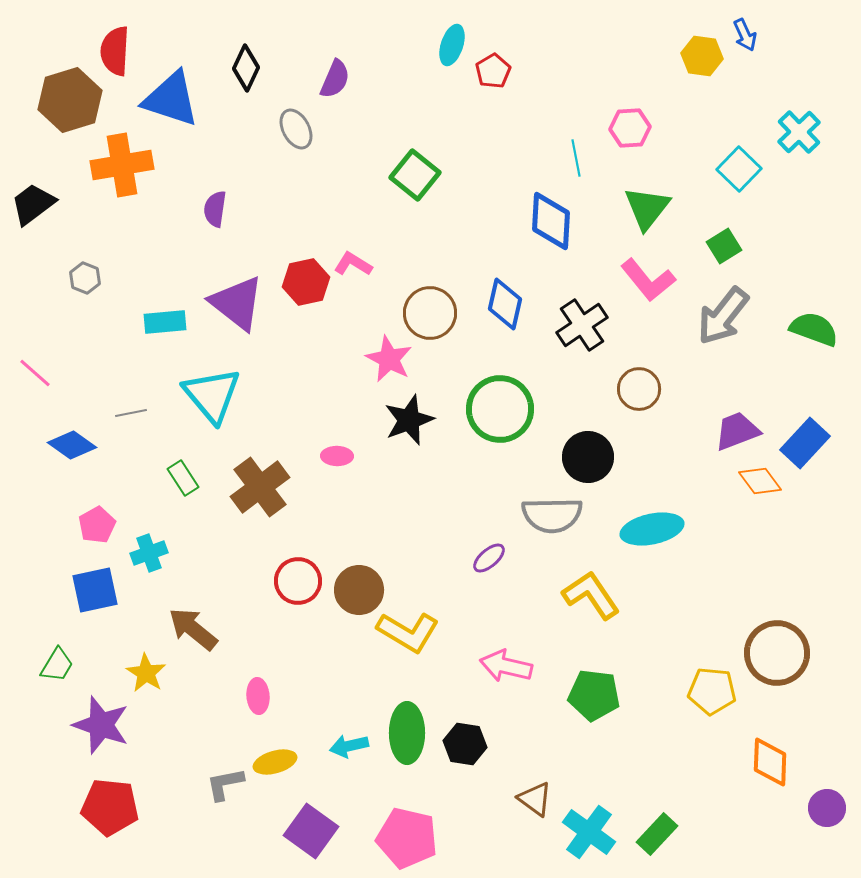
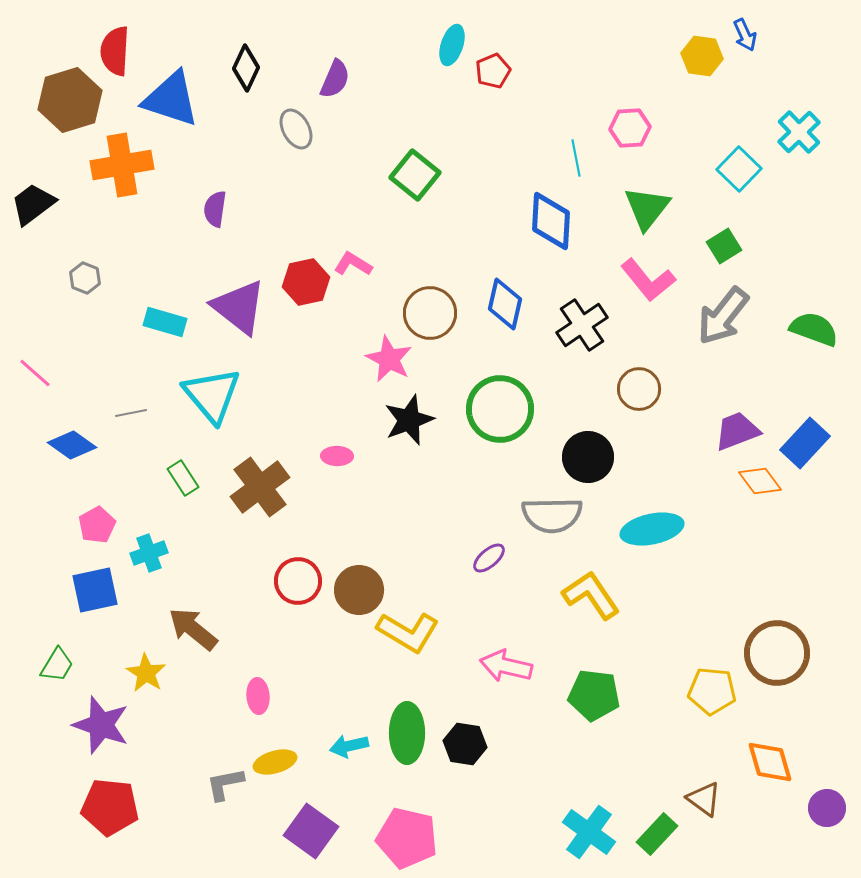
red pentagon at (493, 71): rotated 8 degrees clockwise
purple triangle at (237, 303): moved 2 px right, 4 px down
cyan rectangle at (165, 322): rotated 21 degrees clockwise
orange diamond at (770, 762): rotated 18 degrees counterclockwise
brown triangle at (535, 799): moved 169 px right
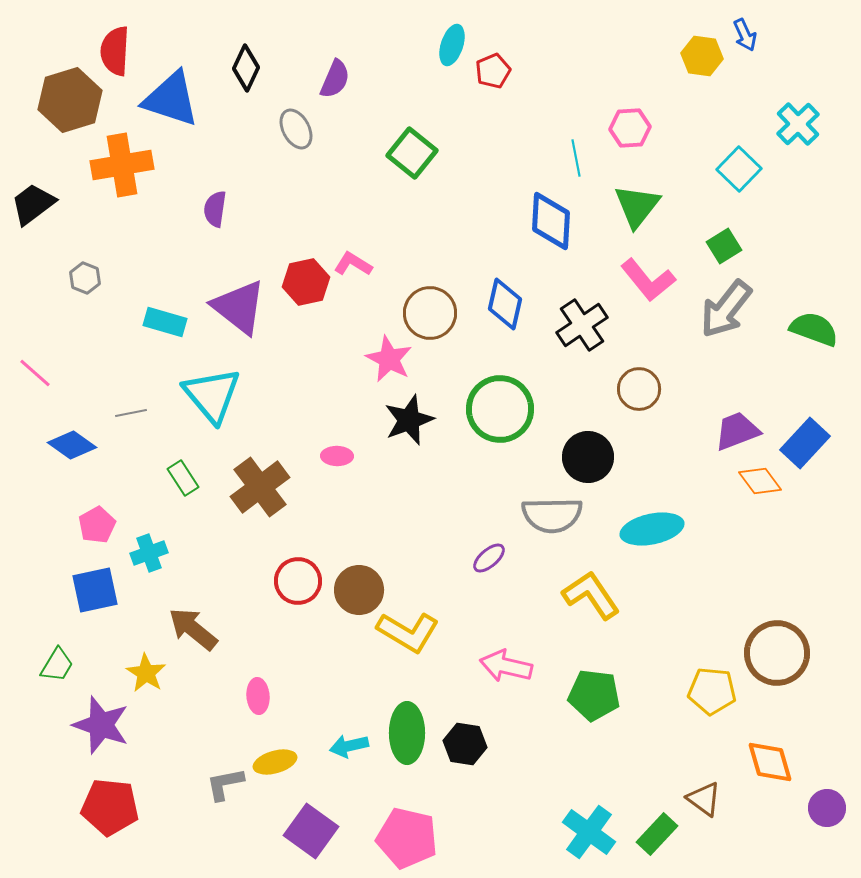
cyan cross at (799, 132): moved 1 px left, 8 px up
green square at (415, 175): moved 3 px left, 22 px up
green triangle at (647, 208): moved 10 px left, 2 px up
gray arrow at (723, 316): moved 3 px right, 7 px up
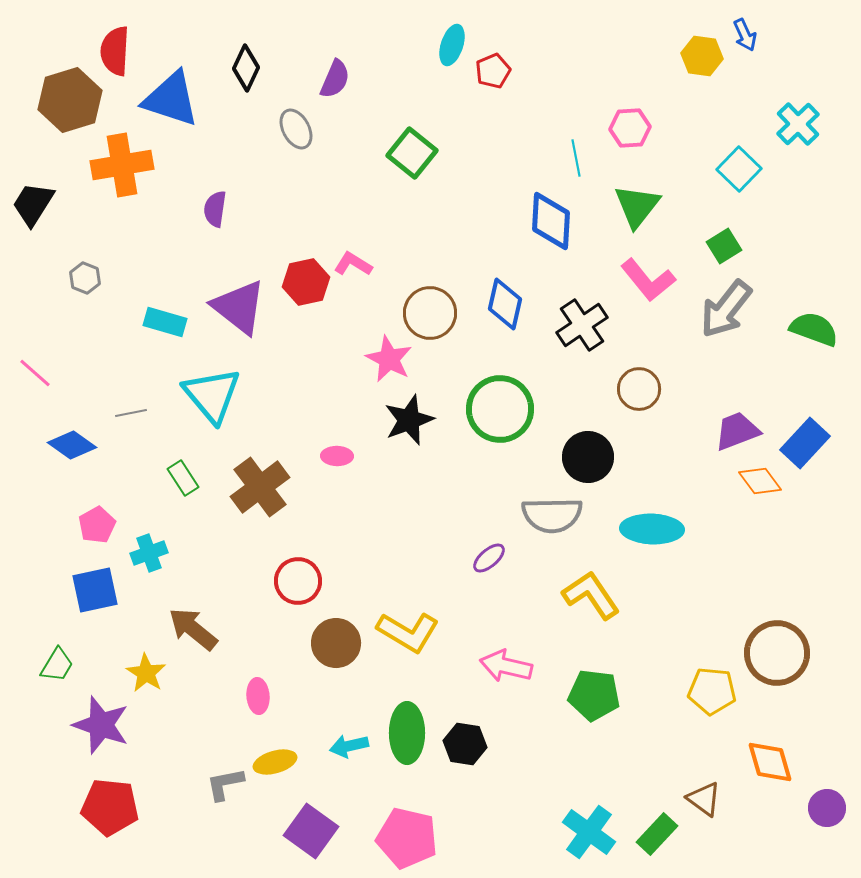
black trapezoid at (33, 204): rotated 21 degrees counterclockwise
cyan ellipse at (652, 529): rotated 14 degrees clockwise
brown circle at (359, 590): moved 23 px left, 53 px down
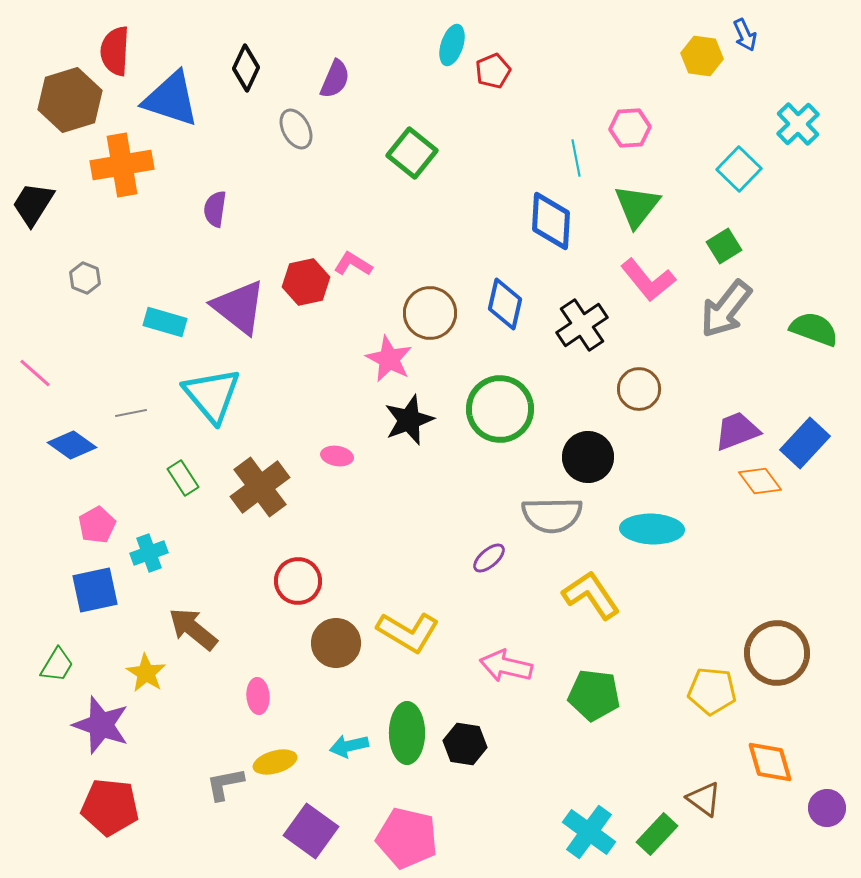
pink ellipse at (337, 456): rotated 8 degrees clockwise
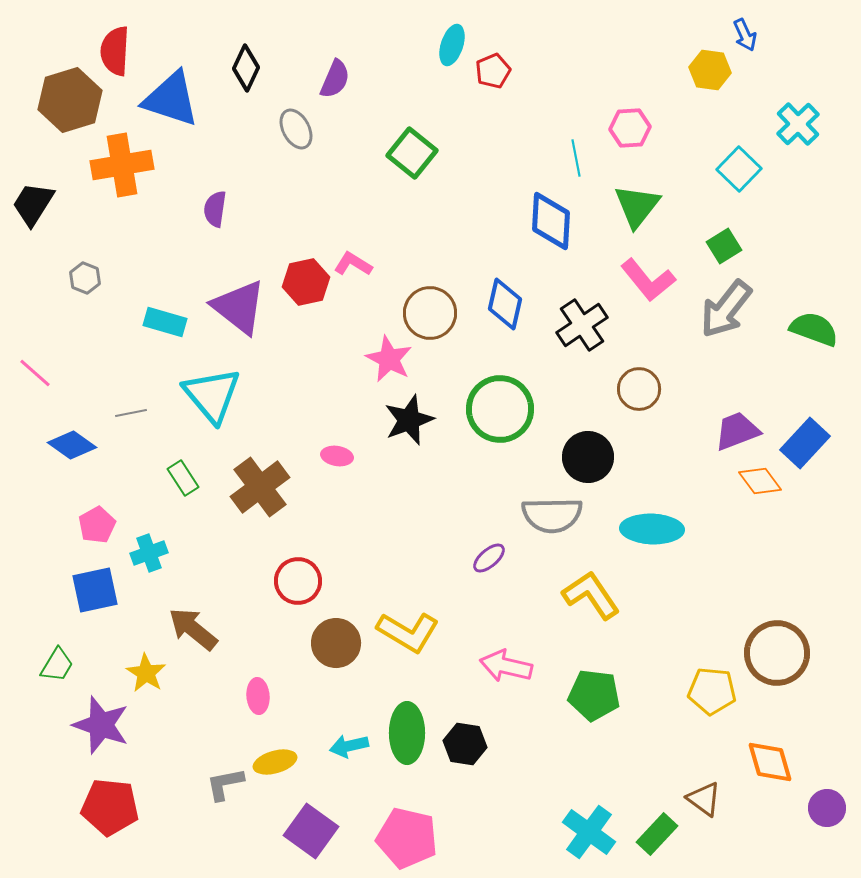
yellow hexagon at (702, 56): moved 8 px right, 14 px down
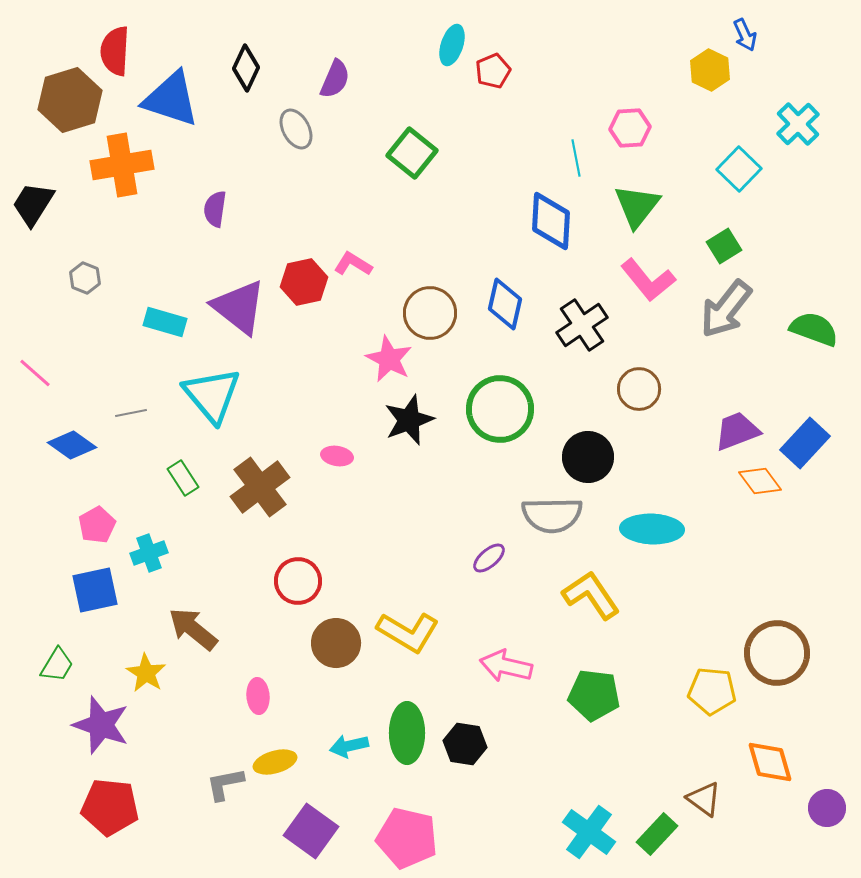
yellow hexagon at (710, 70): rotated 18 degrees clockwise
red hexagon at (306, 282): moved 2 px left
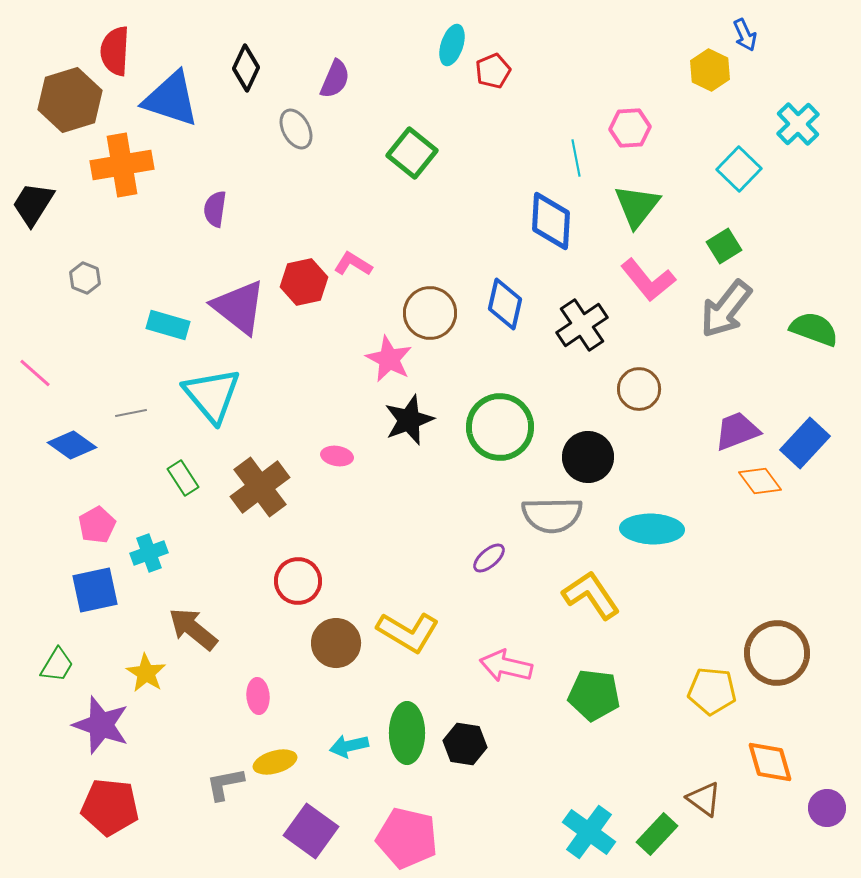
cyan rectangle at (165, 322): moved 3 px right, 3 px down
green circle at (500, 409): moved 18 px down
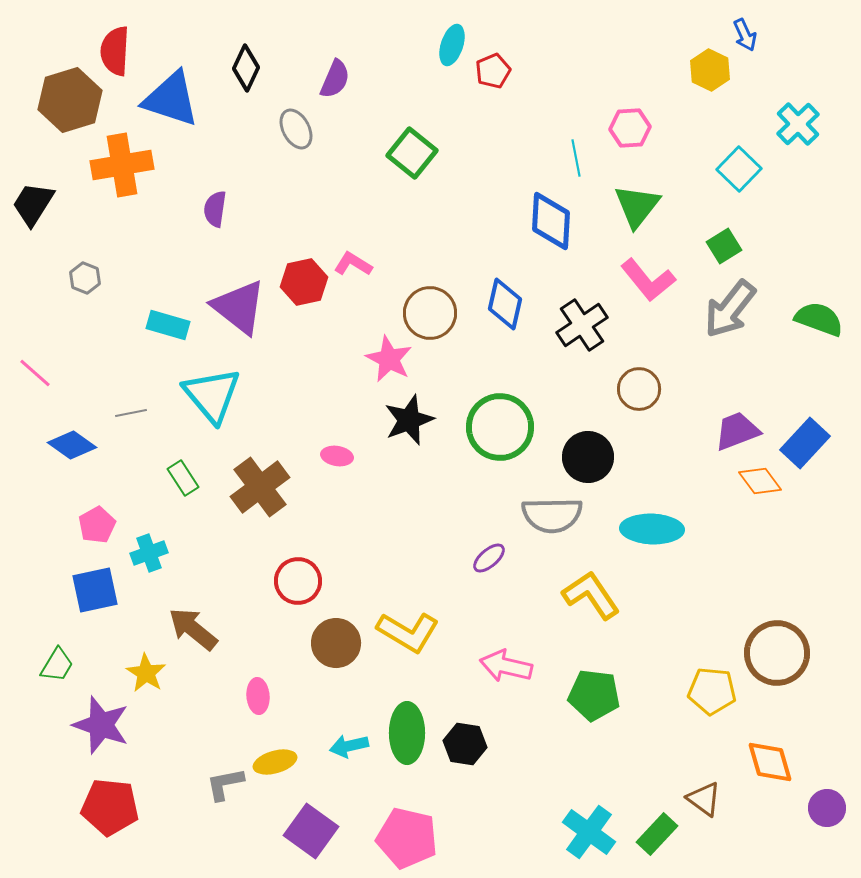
gray arrow at (726, 309): moved 4 px right
green semicircle at (814, 329): moved 5 px right, 10 px up
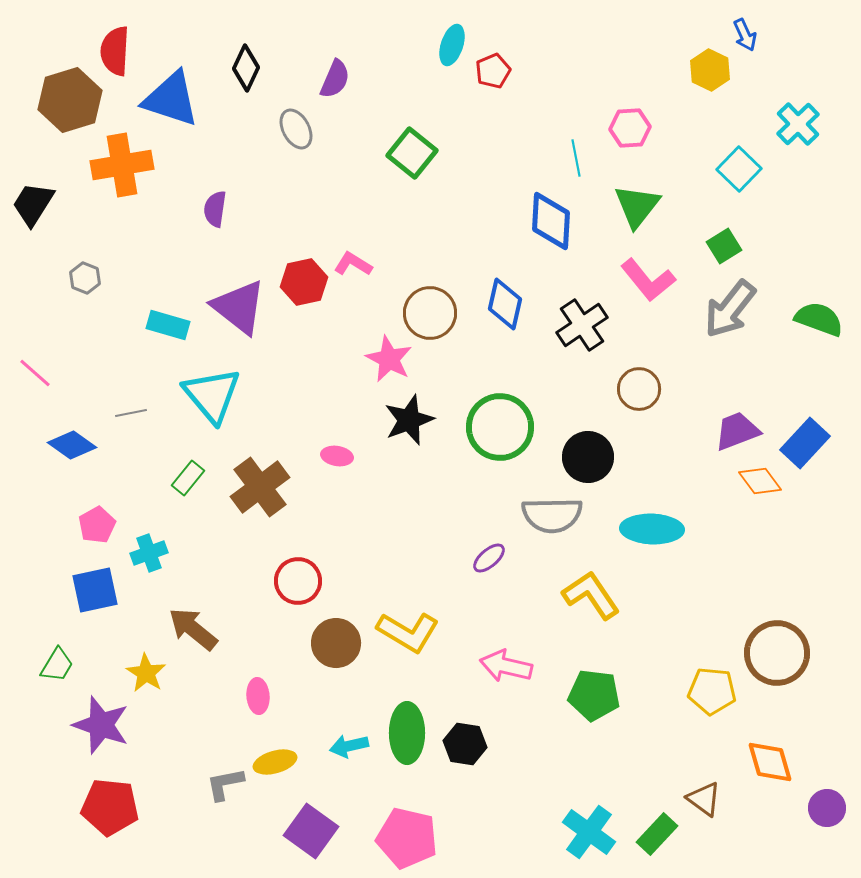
green rectangle at (183, 478): moved 5 px right; rotated 72 degrees clockwise
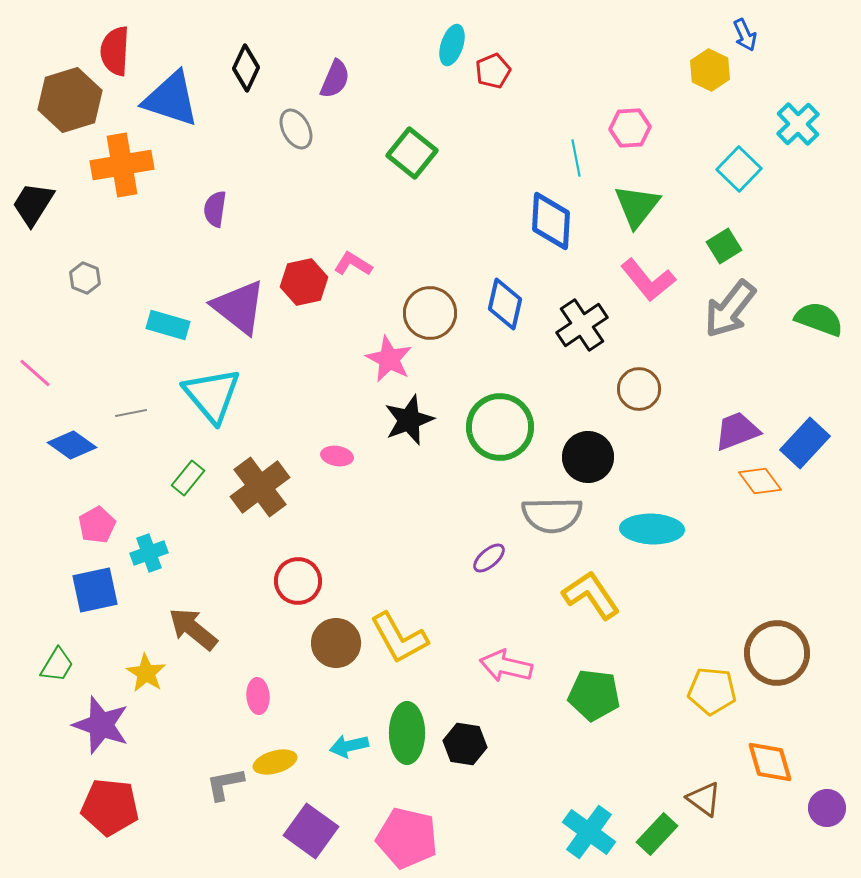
yellow L-shape at (408, 632): moved 9 px left, 6 px down; rotated 30 degrees clockwise
